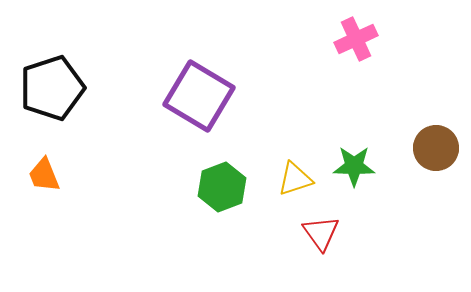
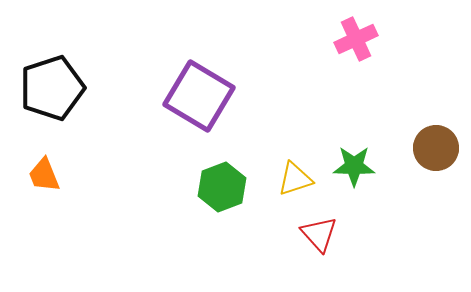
red triangle: moved 2 px left, 1 px down; rotated 6 degrees counterclockwise
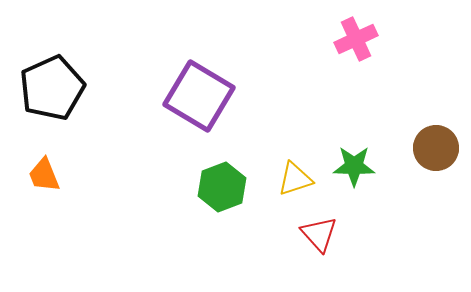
black pentagon: rotated 6 degrees counterclockwise
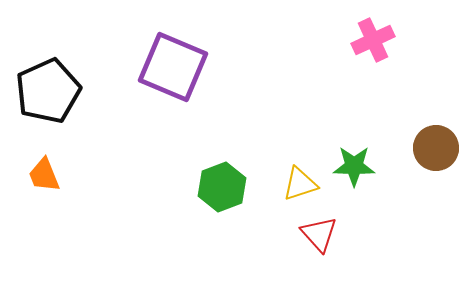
pink cross: moved 17 px right, 1 px down
black pentagon: moved 4 px left, 3 px down
purple square: moved 26 px left, 29 px up; rotated 8 degrees counterclockwise
yellow triangle: moved 5 px right, 5 px down
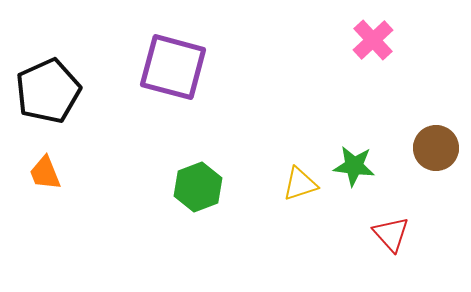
pink cross: rotated 18 degrees counterclockwise
purple square: rotated 8 degrees counterclockwise
green star: rotated 6 degrees clockwise
orange trapezoid: moved 1 px right, 2 px up
green hexagon: moved 24 px left
red triangle: moved 72 px right
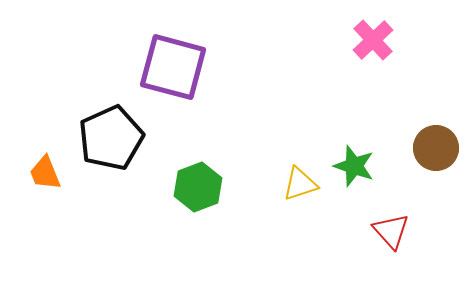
black pentagon: moved 63 px right, 47 px down
green star: rotated 12 degrees clockwise
red triangle: moved 3 px up
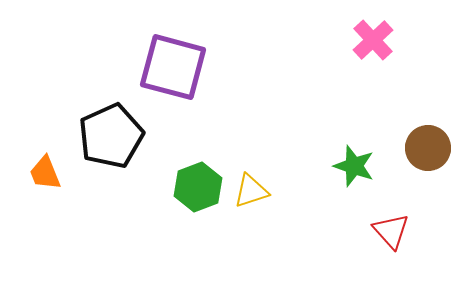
black pentagon: moved 2 px up
brown circle: moved 8 px left
yellow triangle: moved 49 px left, 7 px down
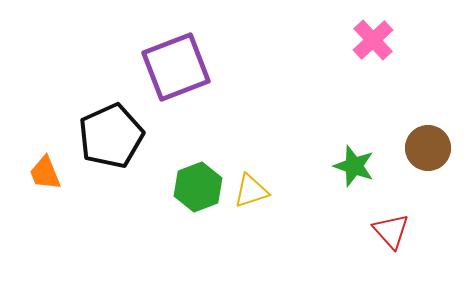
purple square: moved 3 px right; rotated 36 degrees counterclockwise
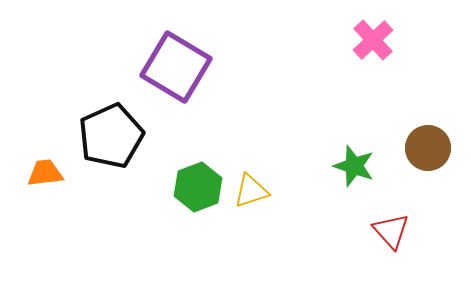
purple square: rotated 38 degrees counterclockwise
orange trapezoid: rotated 105 degrees clockwise
